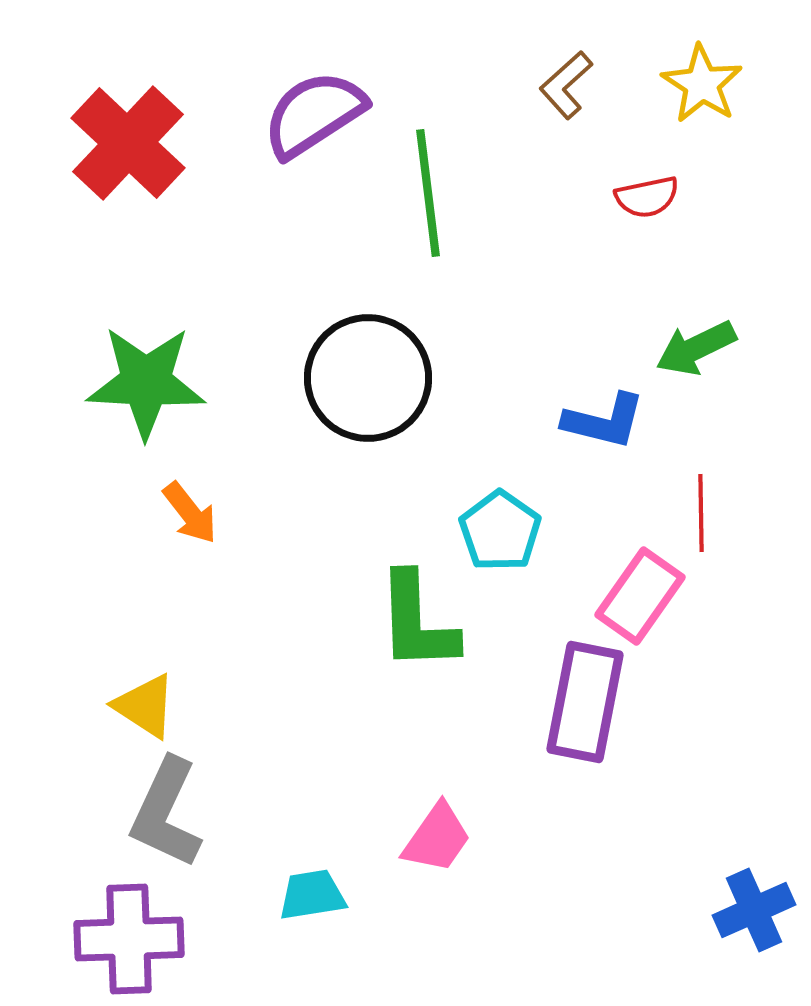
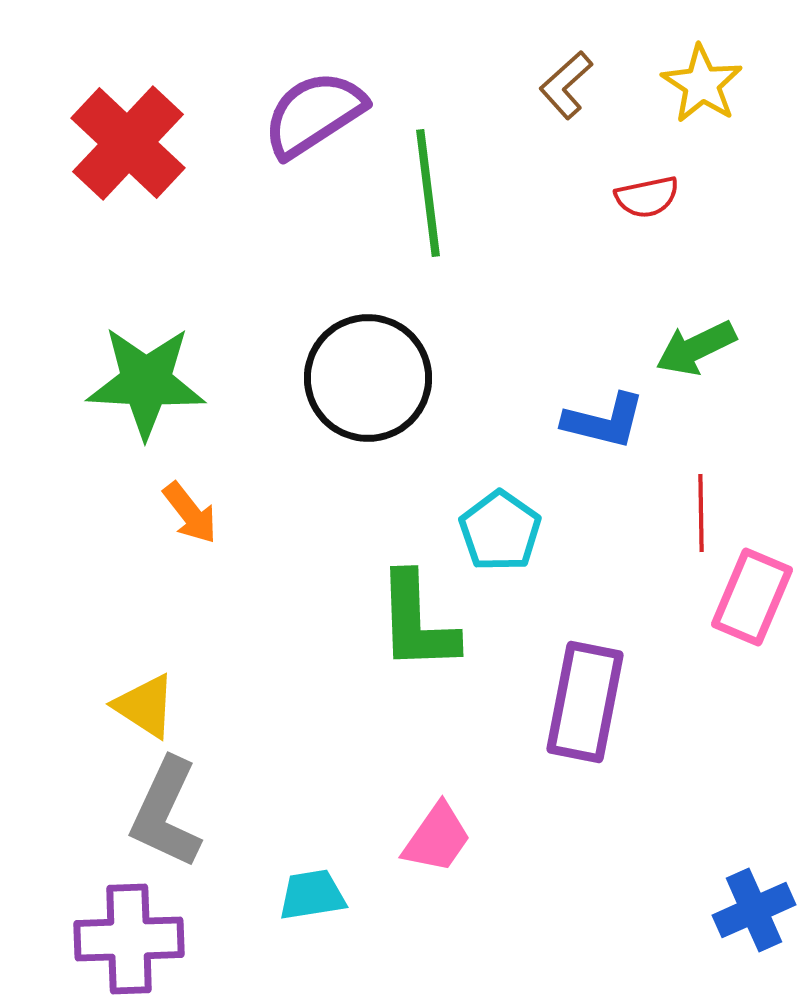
pink rectangle: moved 112 px right, 1 px down; rotated 12 degrees counterclockwise
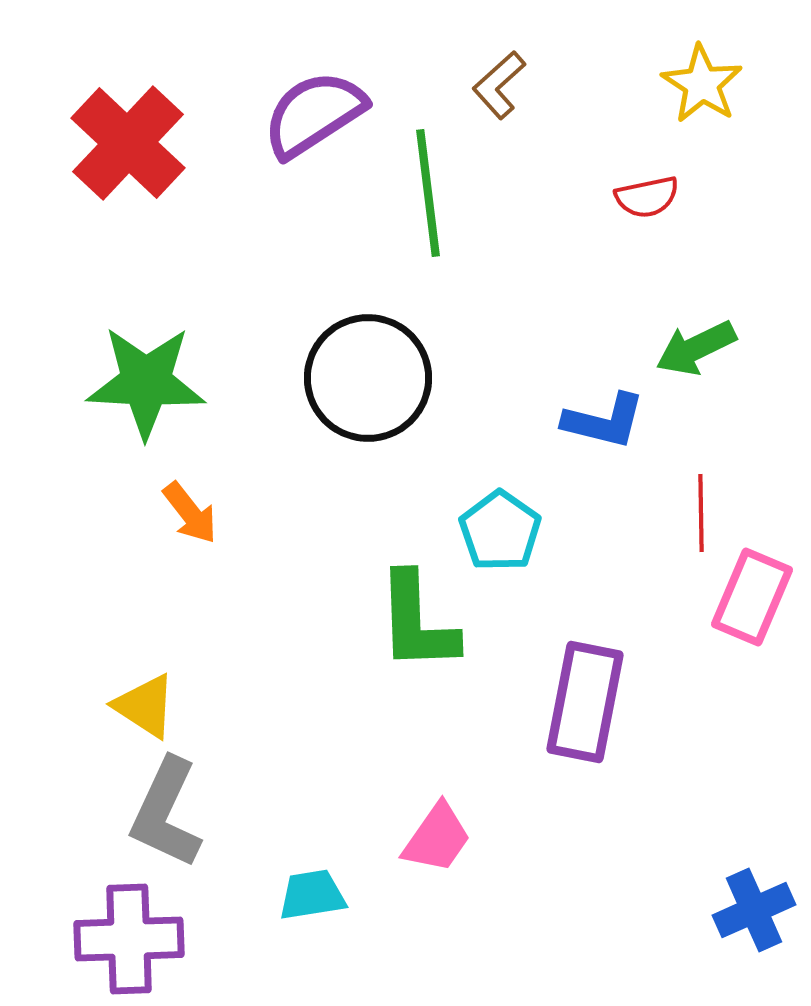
brown L-shape: moved 67 px left
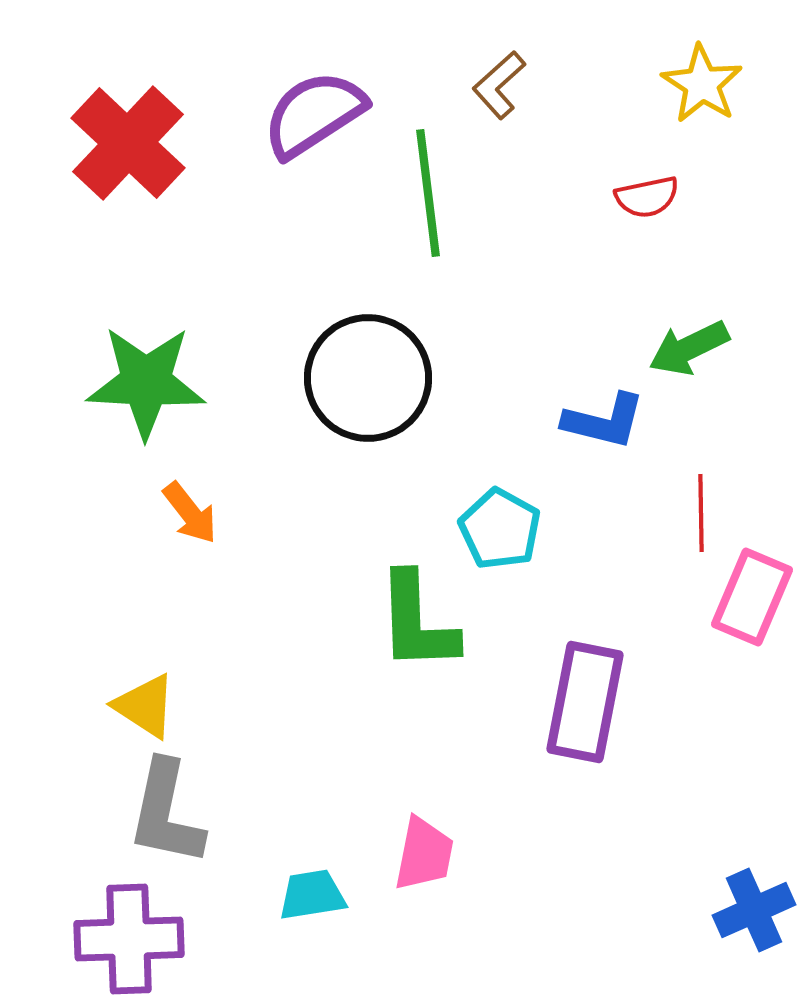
green arrow: moved 7 px left
cyan pentagon: moved 2 px up; rotated 6 degrees counterclockwise
gray L-shape: rotated 13 degrees counterclockwise
pink trapezoid: moved 13 px left, 16 px down; rotated 24 degrees counterclockwise
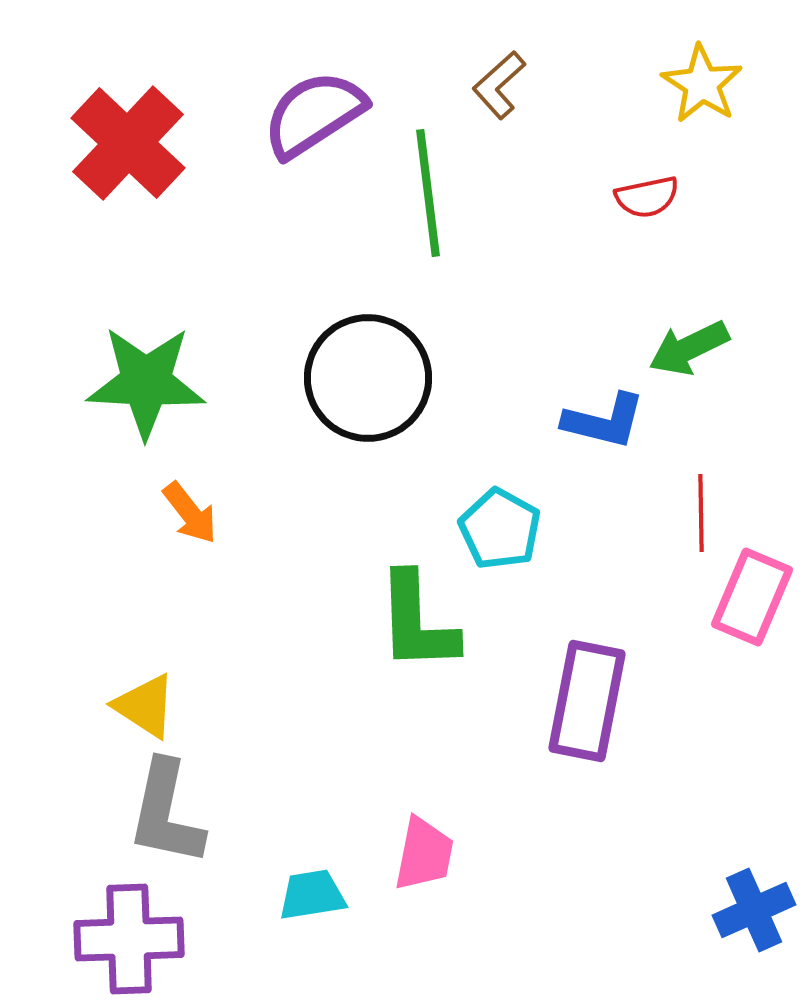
purple rectangle: moved 2 px right, 1 px up
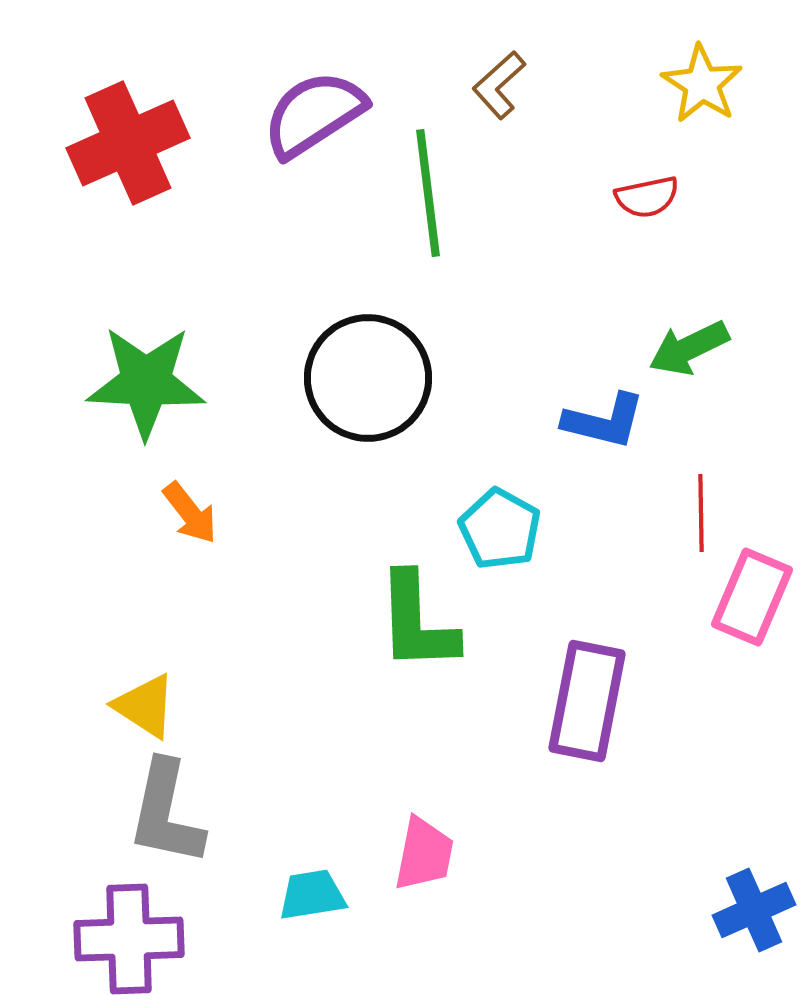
red cross: rotated 23 degrees clockwise
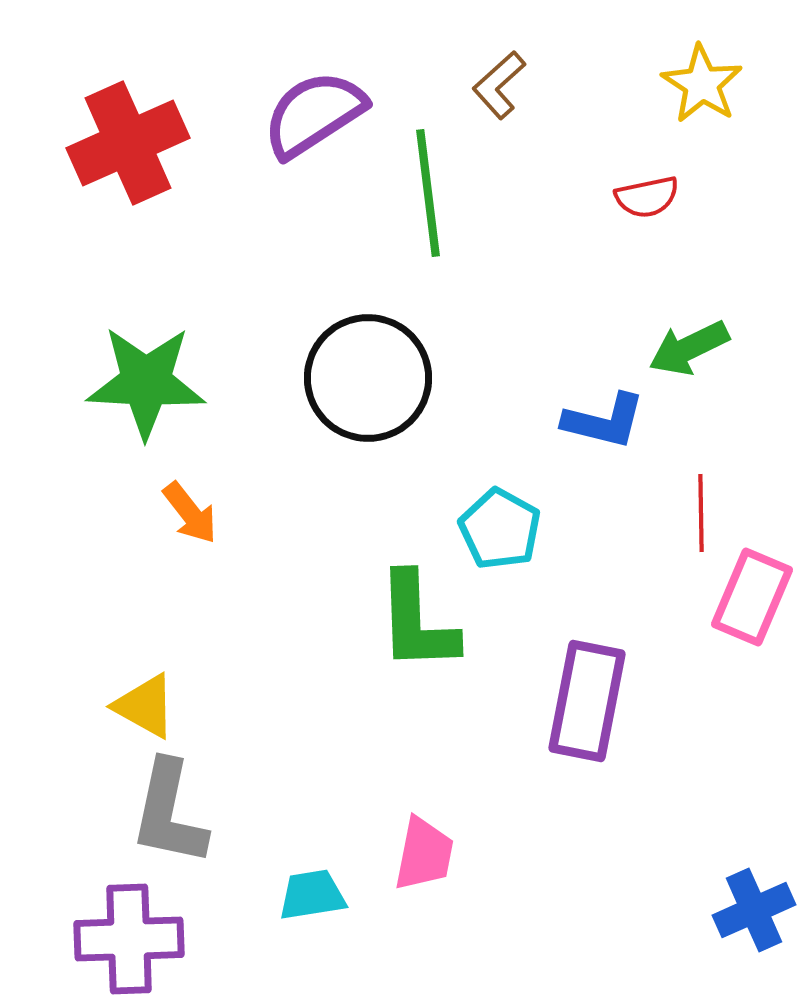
yellow triangle: rotated 4 degrees counterclockwise
gray L-shape: moved 3 px right
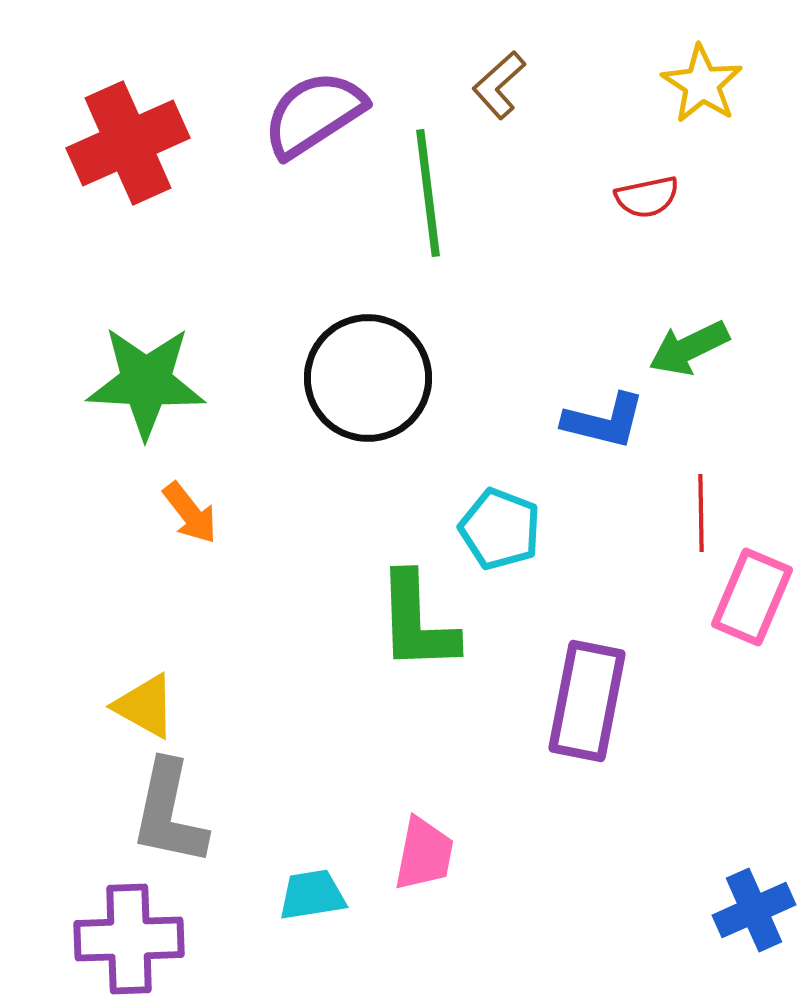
cyan pentagon: rotated 8 degrees counterclockwise
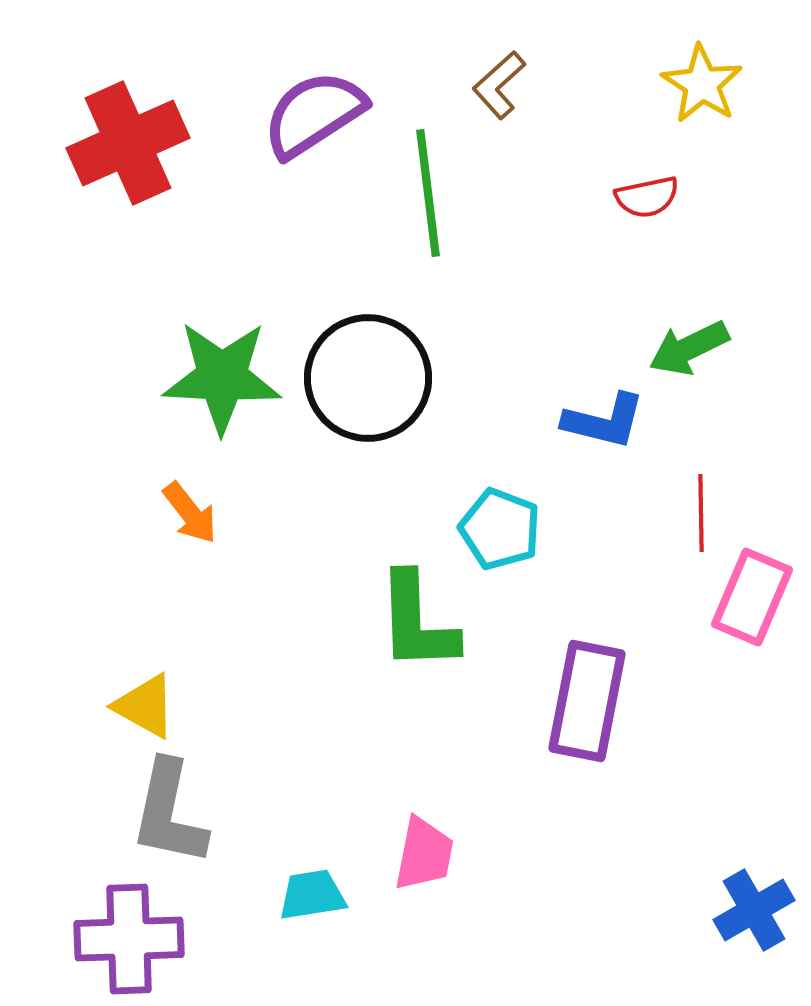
green star: moved 76 px right, 5 px up
blue cross: rotated 6 degrees counterclockwise
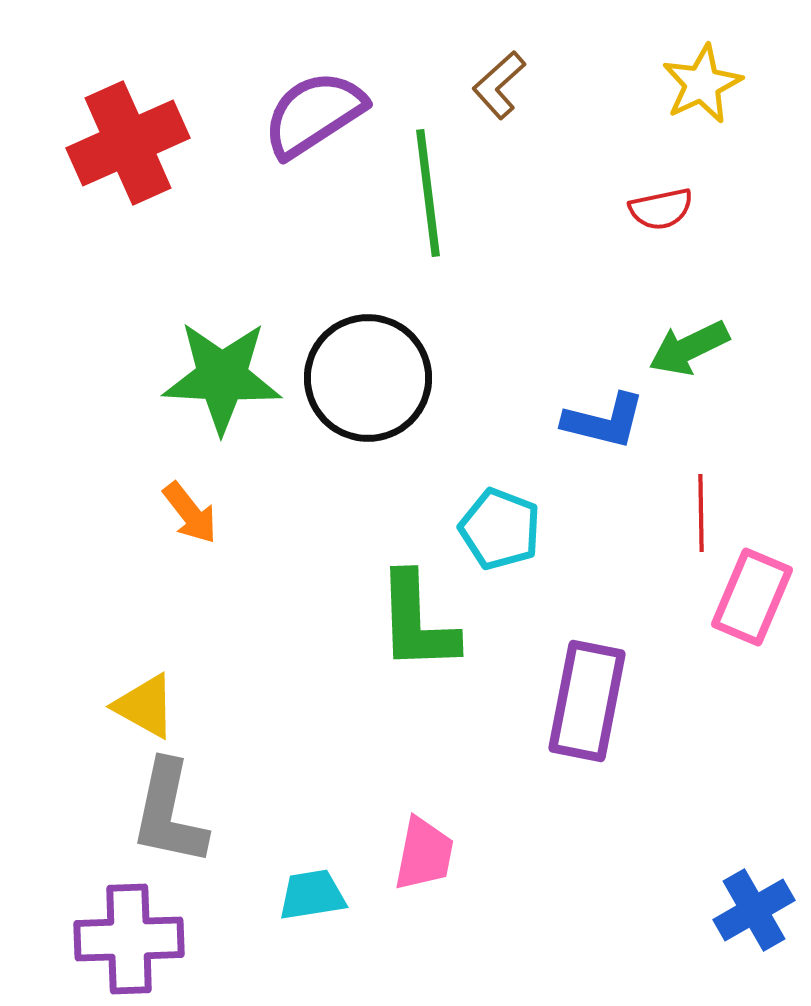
yellow star: rotated 14 degrees clockwise
red semicircle: moved 14 px right, 12 px down
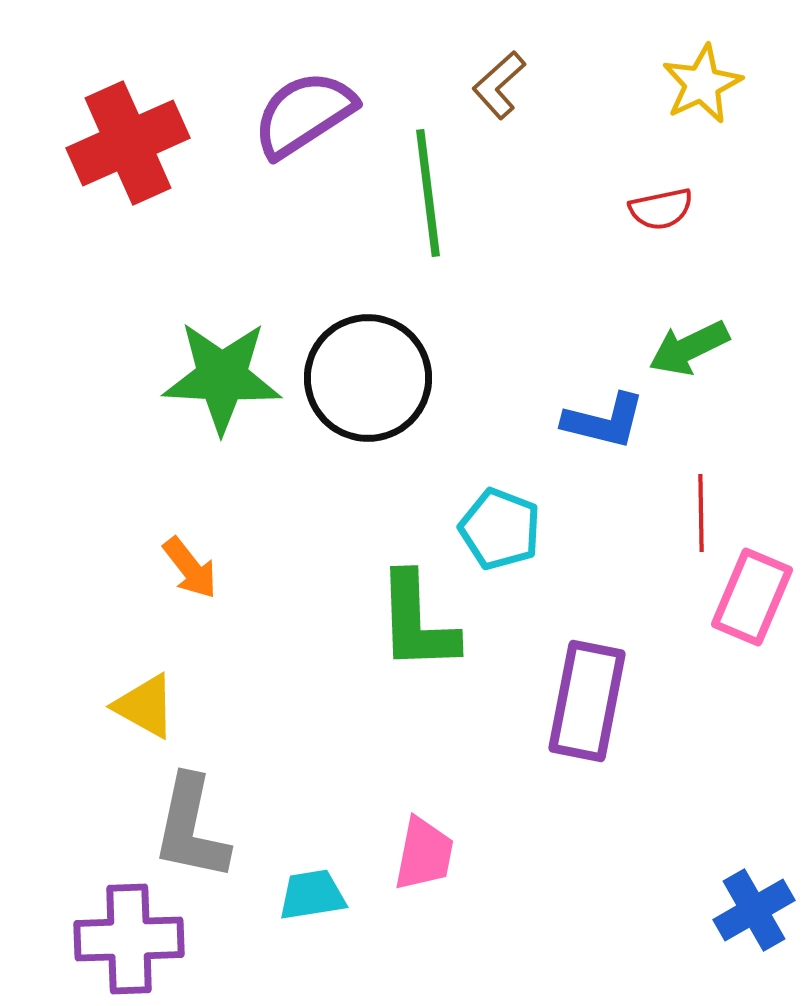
purple semicircle: moved 10 px left
orange arrow: moved 55 px down
gray L-shape: moved 22 px right, 15 px down
